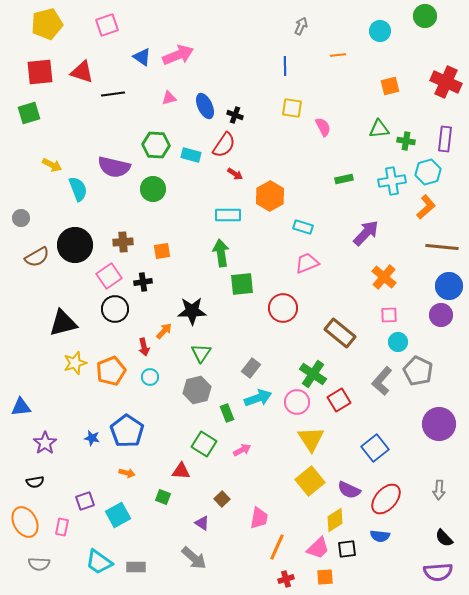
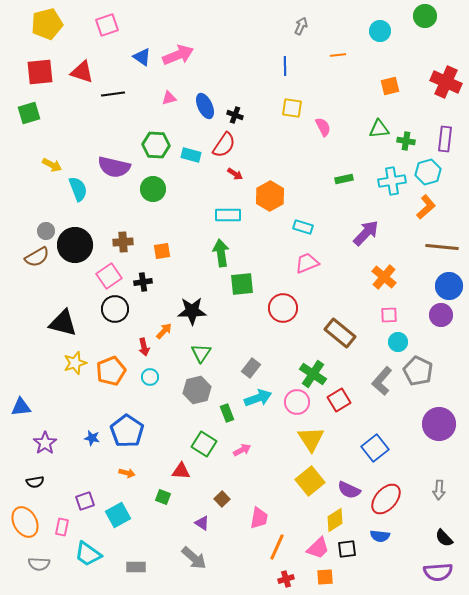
gray circle at (21, 218): moved 25 px right, 13 px down
black triangle at (63, 323): rotated 28 degrees clockwise
cyan trapezoid at (99, 562): moved 11 px left, 8 px up
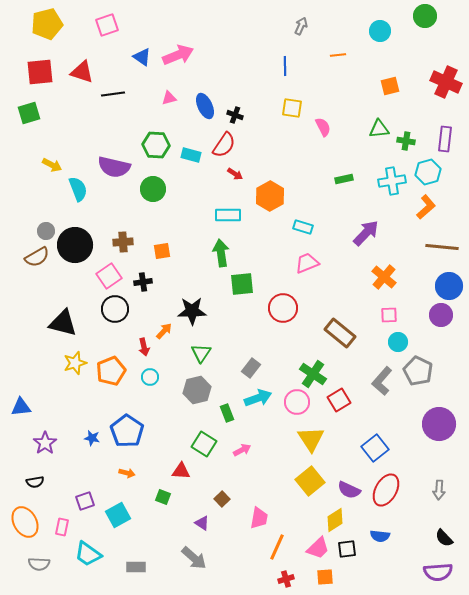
red ellipse at (386, 499): moved 9 px up; rotated 12 degrees counterclockwise
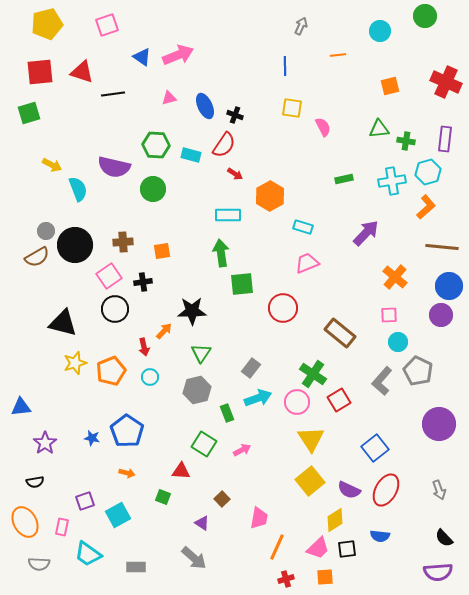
orange cross at (384, 277): moved 11 px right
gray arrow at (439, 490): rotated 24 degrees counterclockwise
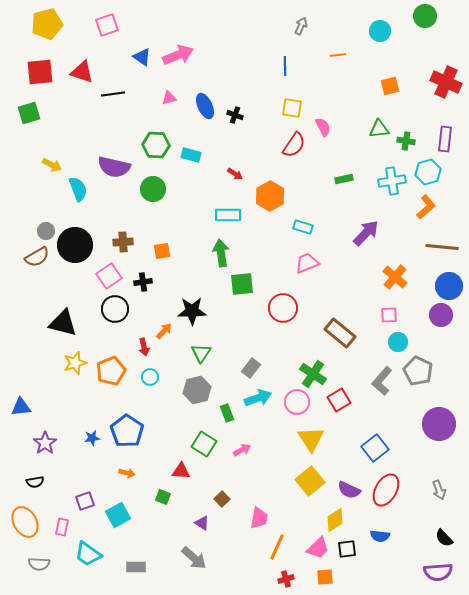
red semicircle at (224, 145): moved 70 px right
blue star at (92, 438): rotated 21 degrees counterclockwise
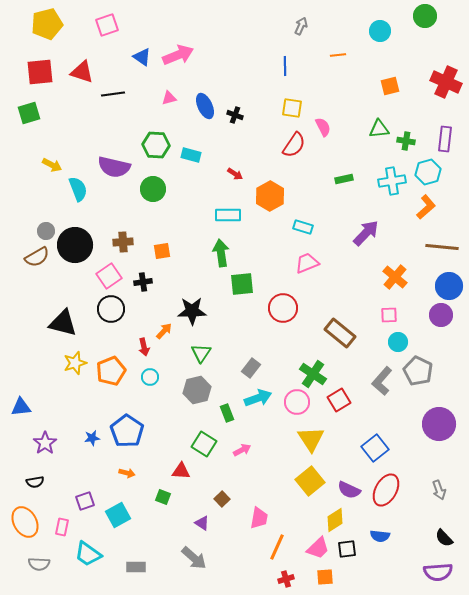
black circle at (115, 309): moved 4 px left
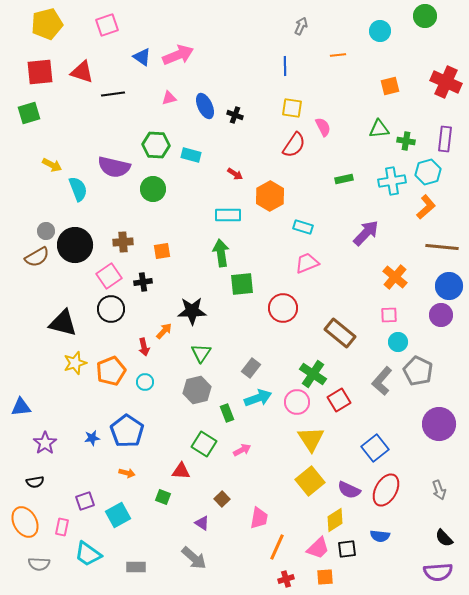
cyan circle at (150, 377): moved 5 px left, 5 px down
